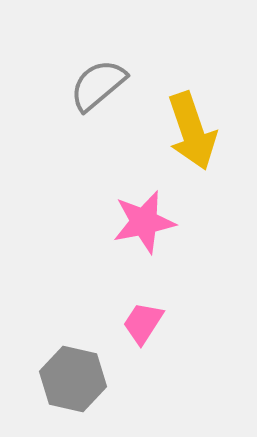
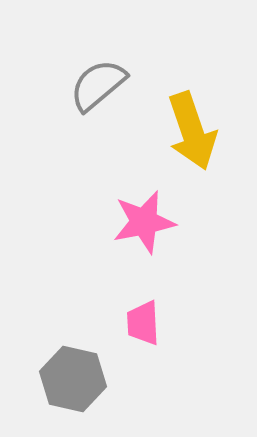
pink trapezoid: rotated 36 degrees counterclockwise
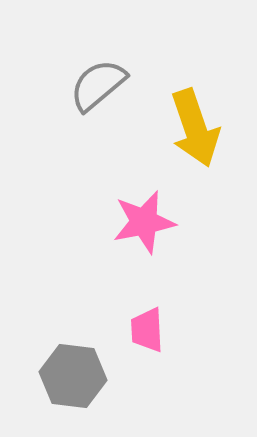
yellow arrow: moved 3 px right, 3 px up
pink trapezoid: moved 4 px right, 7 px down
gray hexagon: moved 3 px up; rotated 6 degrees counterclockwise
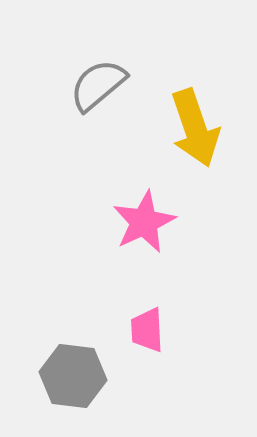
pink star: rotated 14 degrees counterclockwise
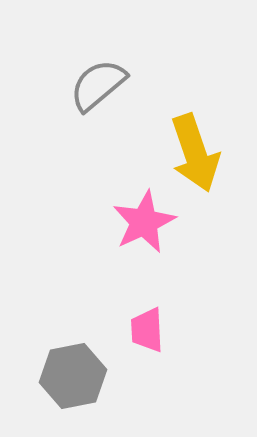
yellow arrow: moved 25 px down
gray hexagon: rotated 18 degrees counterclockwise
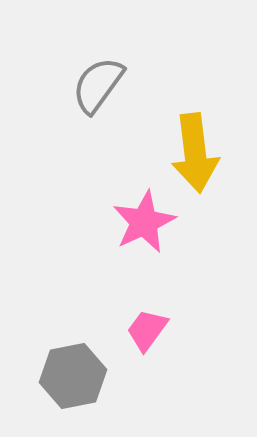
gray semicircle: rotated 14 degrees counterclockwise
yellow arrow: rotated 12 degrees clockwise
pink trapezoid: rotated 39 degrees clockwise
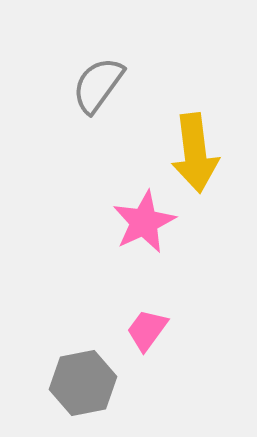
gray hexagon: moved 10 px right, 7 px down
